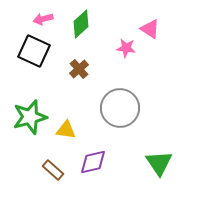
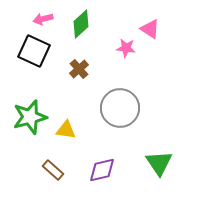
purple diamond: moved 9 px right, 8 px down
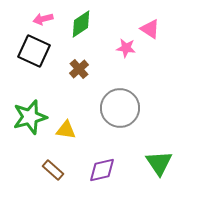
green diamond: rotated 8 degrees clockwise
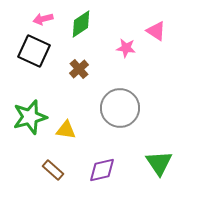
pink triangle: moved 6 px right, 2 px down
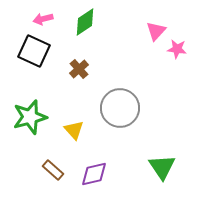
green diamond: moved 4 px right, 2 px up
pink triangle: rotated 40 degrees clockwise
pink star: moved 51 px right, 1 px down
yellow triangle: moved 8 px right; rotated 40 degrees clockwise
green triangle: moved 3 px right, 4 px down
purple diamond: moved 8 px left, 4 px down
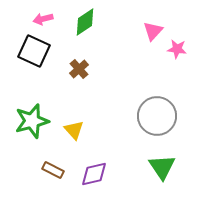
pink triangle: moved 3 px left
gray circle: moved 37 px right, 8 px down
green star: moved 2 px right, 4 px down
brown rectangle: rotated 15 degrees counterclockwise
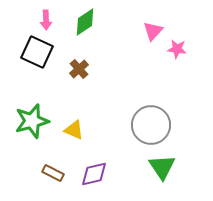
pink arrow: moved 3 px right, 1 px down; rotated 78 degrees counterclockwise
black square: moved 3 px right, 1 px down
gray circle: moved 6 px left, 9 px down
yellow triangle: rotated 25 degrees counterclockwise
brown rectangle: moved 3 px down
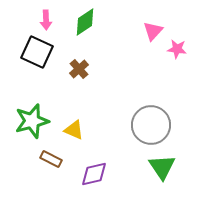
brown rectangle: moved 2 px left, 14 px up
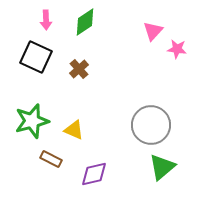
black square: moved 1 px left, 5 px down
green triangle: rotated 24 degrees clockwise
